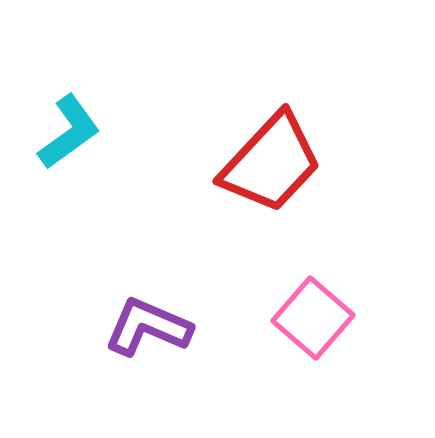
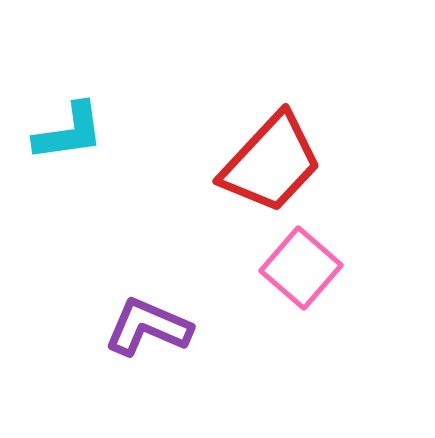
cyan L-shape: rotated 28 degrees clockwise
pink square: moved 12 px left, 50 px up
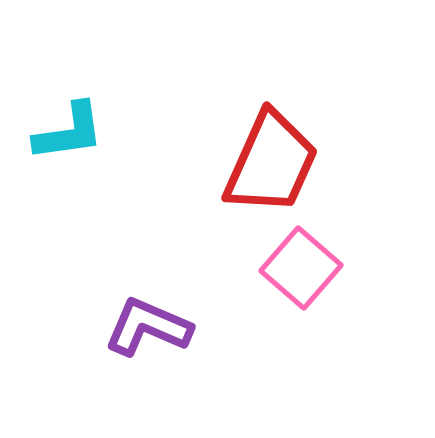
red trapezoid: rotated 19 degrees counterclockwise
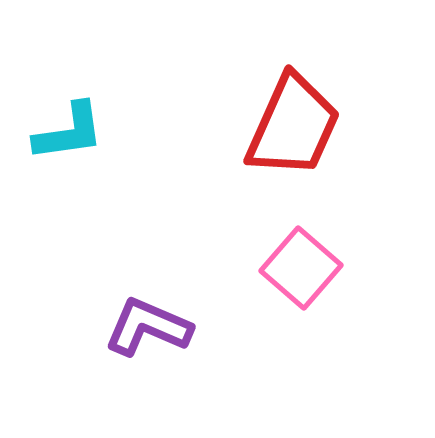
red trapezoid: moved 22 px right, 37 px up
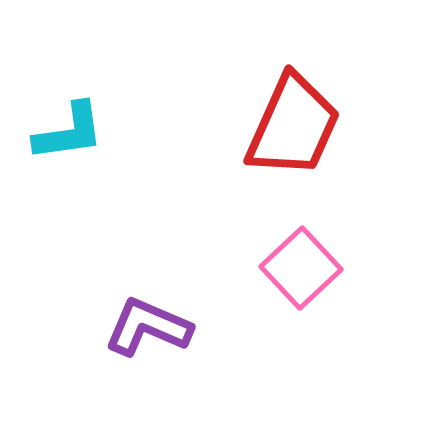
pink square: rotated 6 degrees clockwise
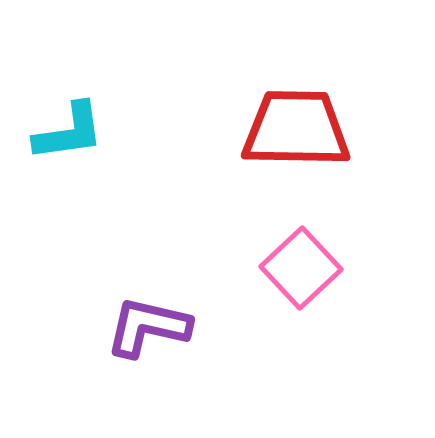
red trapezoid: moved 3 px right, 3 px down; rotated 113 degrees counterclockwise
purple L-shape: rotated 10 degrees counterclockwise
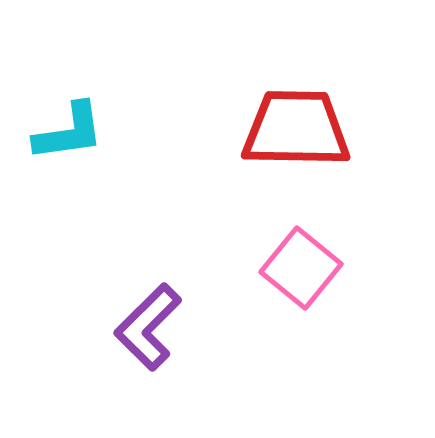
pink square: rotated 8 degrees counterclockwise
purple L-shape: rotated 58 degrees counterclockwise
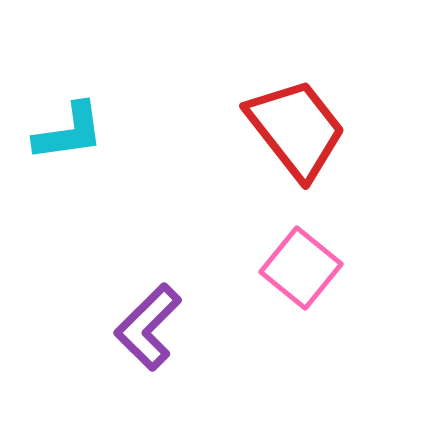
red trapezoid: rotated 51 degrees clockwise
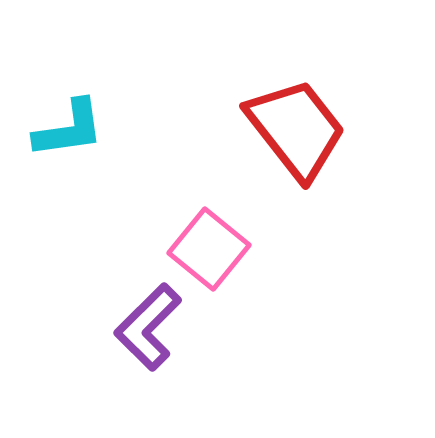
cyan L-shape: moved 3 px up
pink square: moved 92 px left, 19 px up
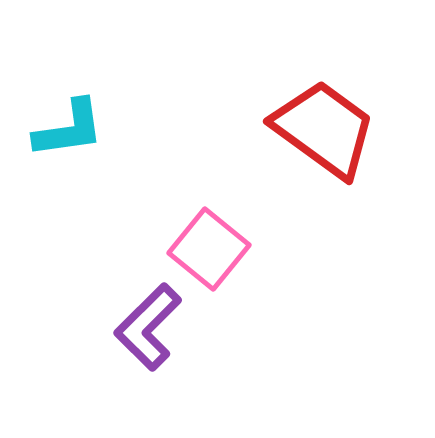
red trapezoid: moved 28 px right; rotated 16 degrees counterclockwise
